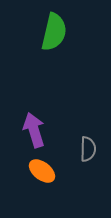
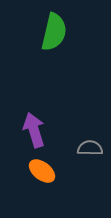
gray semicircle: moved 2 px right, 1 px up; rotated 90 degrees counterclockwise
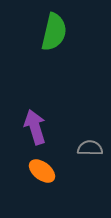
purple arrow: moved 1 px right, 3 px up
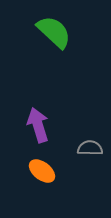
green semicircle: rotated 60 degrees counterclockwise
purple arrow: moved 3 px right, 2 px up
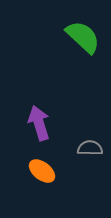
green semicircle: moved 29 px right, 5 px down
purple arrow: moved 1 px right, 2 px up
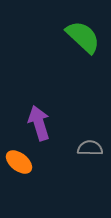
orange ellipse: moved 23 px left, 9 px up
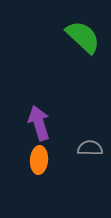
orange ellipse: moved 20 px right, 2 px up; rotated 56 degrees clockwise
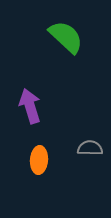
green semicircle: moved 17 px left
purple arrow: moved 9 px left, 17 px up
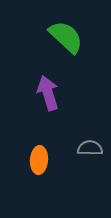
purple arrow: moved 18 px right, 13 px up
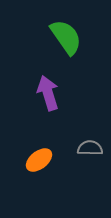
green semicircle: rotated 12 degrees clockwise
orange ellipse: rotated 48 degrees clockwise
